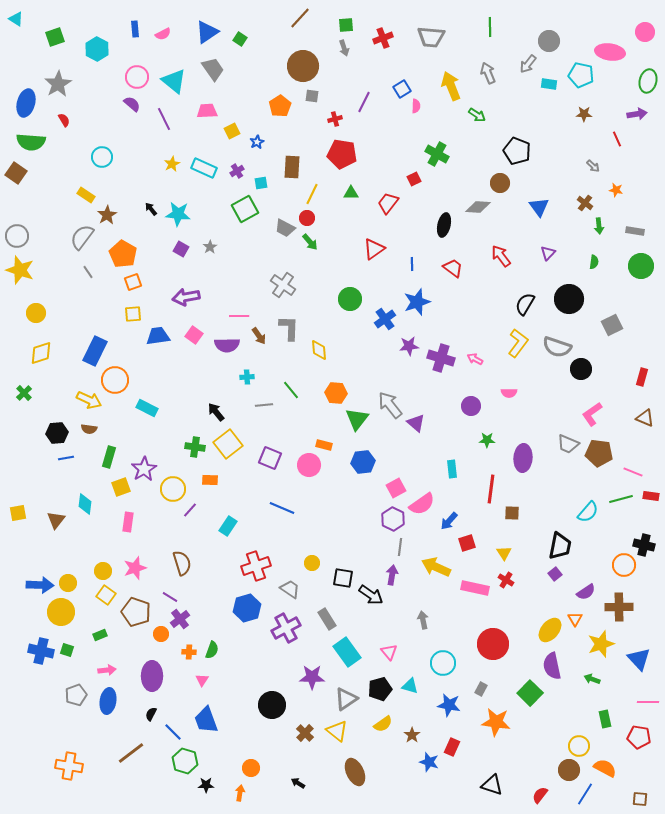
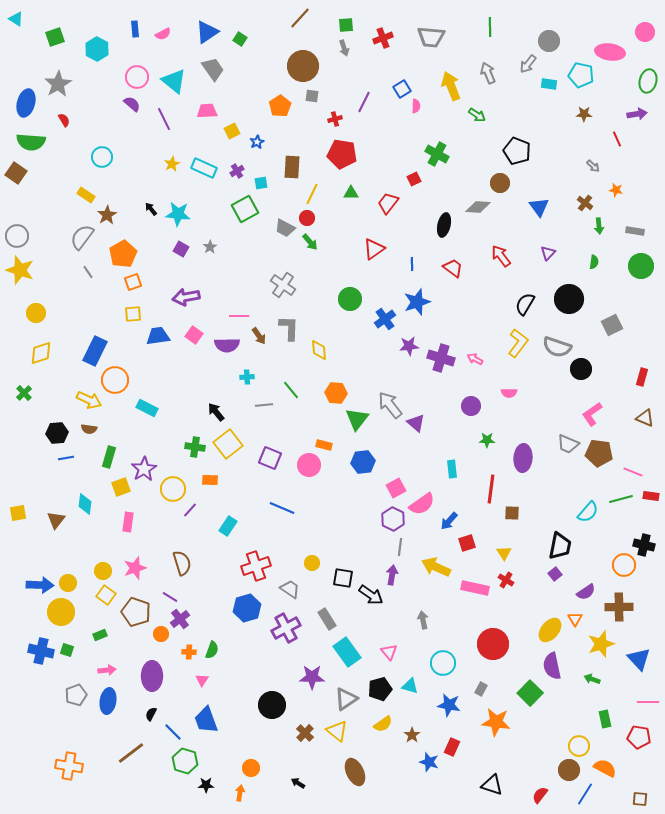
orange pentagon at (123, 254): rotated 12 degrees clockwise
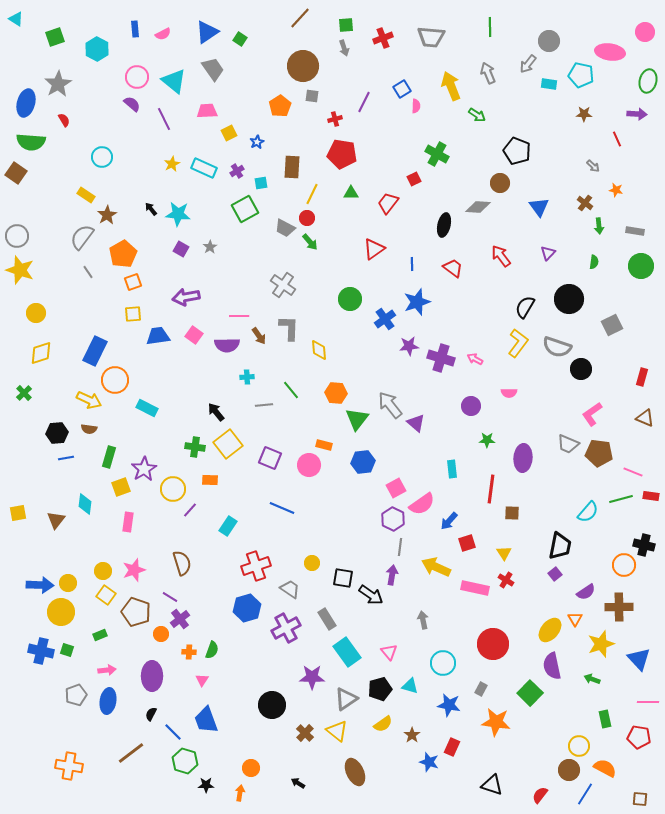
purple arrow at (637, 114): rotated 12 degrees clockwise
yellow square at (232, 131): moved 3 px left, 2 px down
black semicircle at (525, 304): moved 3 px down
pink star at (135, 568): moved 1 px left, 2 px down
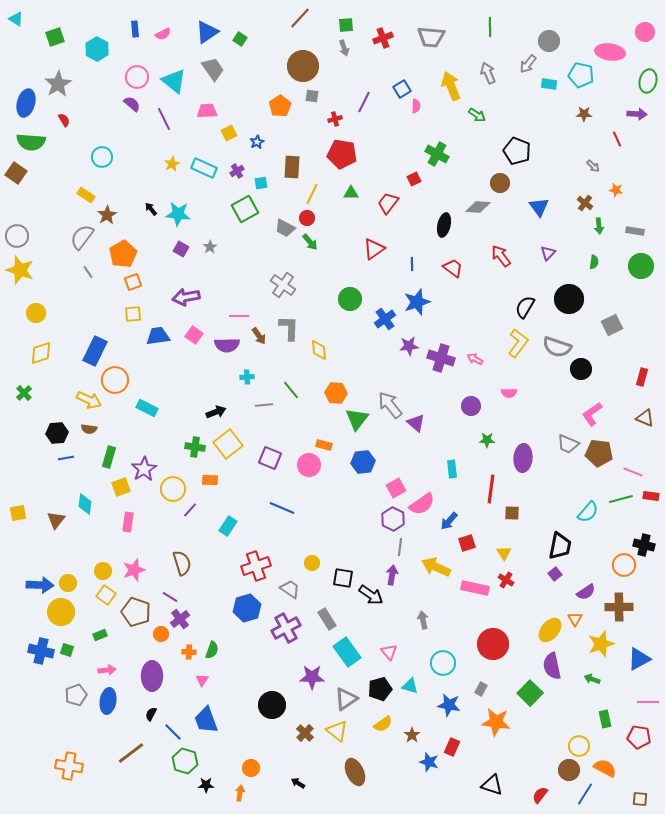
black arrow at (216, 412): rotated 108 degrees clockwise
blue triangle at (639, 659): rotated 45 degrees clockwise
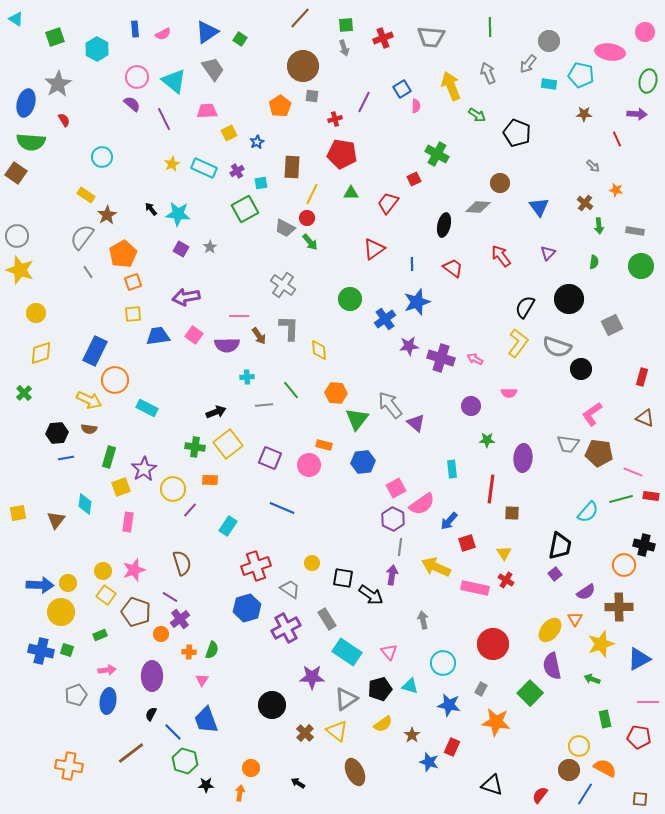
black pentagon at (517, 151): moved 18 px up
gray trapezoid at (568, 444): rotated 15 degrees counterclockwise
cyan rectangle at (347, 652): rotated 20 degrees counterclockwise
